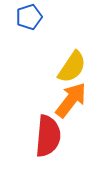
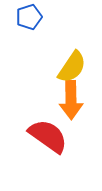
orange arrow: rotated 141 degrees clockwise
red semicircle: rotated 60 degrees counterclockwise
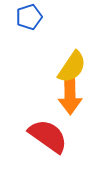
orange arrow: moved 1 px left, 5 px up
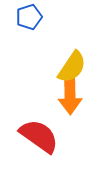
red semicircle: moved 9 px left
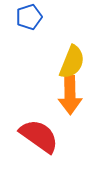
yellow semicircle: moved 5 px up; rotated 12 degrees counterclockwise
